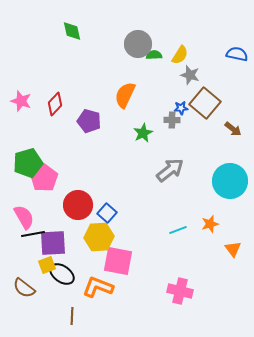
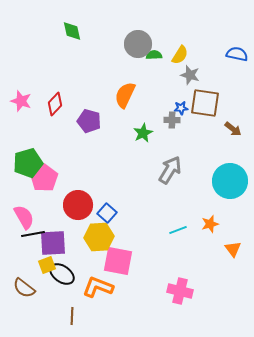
brown square: rotated 32 degrees counterclockwise
gray arrow: rotated 20 degrees counterclockwise
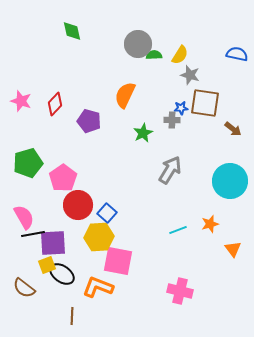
pink pentagon: moved 19 px right
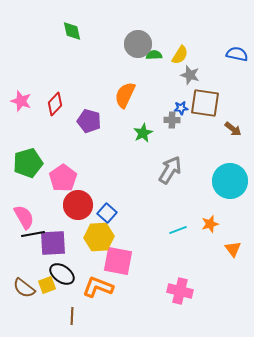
yellow square: moved 20 px down
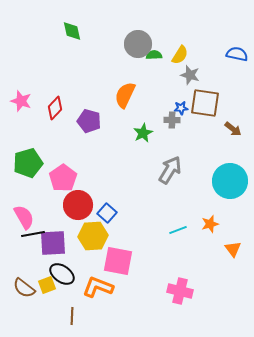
red diamond: moved 4 px down
yellow hexagon: moved 6 px left, 1 px up
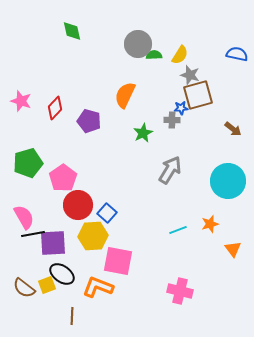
brown square: moved 7 px left, 8 px up; rotated 24 degrees counterclockwise
cyan circle: moved 2 px left
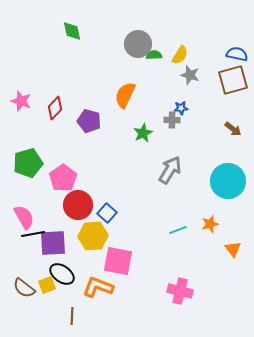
brown square: moved 35 px right, 15 px up
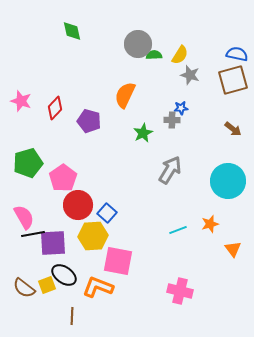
black ellipse: moved 2 px right, 1 px down
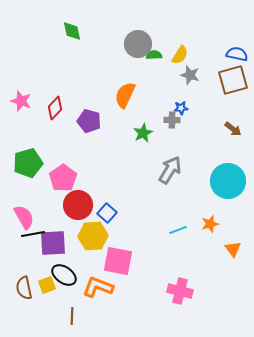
brown semicircle: rotated 40 degrees clockwise
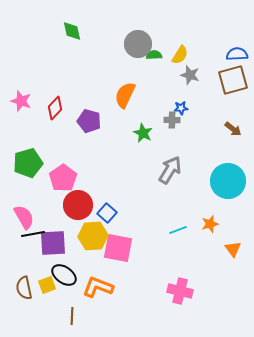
blue semicircle: rotated 15 degrees counterclockwise
green star: rotated 18 degrees counterclockwise
pink square: moved 13 px up
